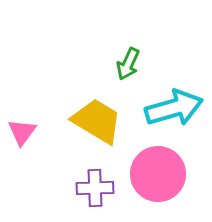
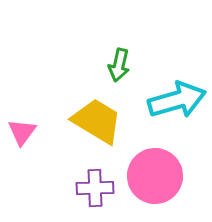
green arrow: moved 9 px left, 1 px down; rotated 12 degrees counterclockwise
cyan arrow: moved 3 px right, 8 px up
pink circle: moved 3 px left, 2 px down
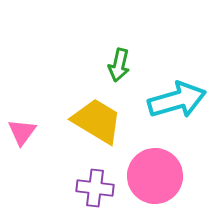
purple cross: rotated 9 degrees clockwise
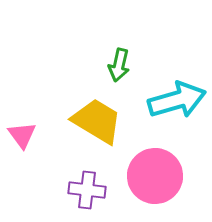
pink triangle: moved 3 px down; rotated 12 degrees counterclockwise
purple cross: moved 8 px left, 2 px down
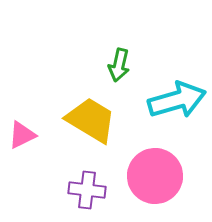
yellow trapezoid: moved 6 px left, 1 px up
pink triangle: rotated 40 degrees clockwise
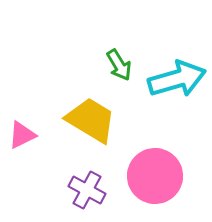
green arrow: rotated 44 degrees counterclockwise
cyan arrow: moved 21 px up
purple cross: rotated 21 degrees clockwise
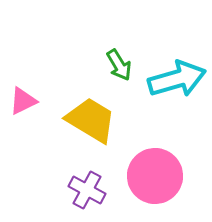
pink triangle: moved 1 px right, 34 px up
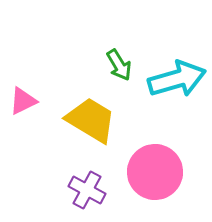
pink circle: moved 4 px up
